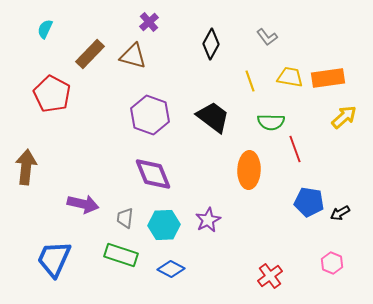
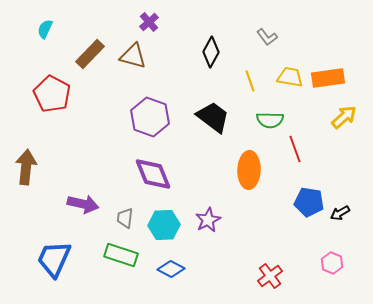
black diamond: moved 8 px down
purple hexagon: moved 2 px down
green semicircle: moved 1 px left, 2 px up
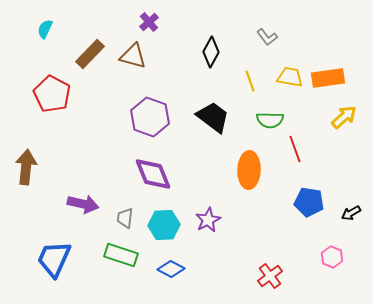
black arrow: moved 11 px right
pink hexagon: moved 6 px up
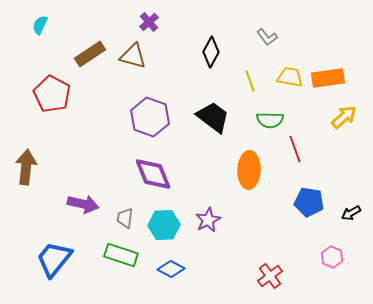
cyan semicircle: moved 5 px left, 4 px up
brown rectangle: rotated 12 degrees clockwise
blue trapezoid: rotated 15 degrees clockwise
